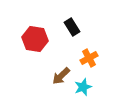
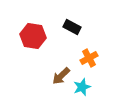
black rectangle: rotated 30 degrees counterclockwise
red hexagon: moved 2 px left, 3 px up
cyan star: moved 1 px left
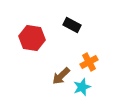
black rectangle: moved 2 px up
red hexagon: moved 1 px left, 2 px down
orange cross: moved 4 px down
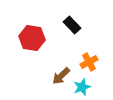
black rectangle: rotated 18 degrees clockwise
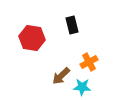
black rectangle: rotated 30 degrees clockwise
cyan star: rotated 24 degrees clockwise
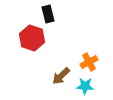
black rectangle: moved 24 px left, 11 px up
red hexagon: rotated 10 degrees clockwise
cyan star: moved 3 px right, 1 px up
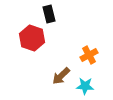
black rectangle: moved 1 px right
orange cross: moved 7 px up
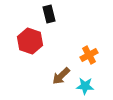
red hexagon: moved 2 px left, 3 px down
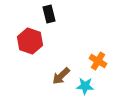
orange cross: moved 9 px right, 6 px down; rotated 30 degrees counterclockwise
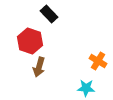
black rectangle: rotated 30 degrees counterclockwise
brown arrow: moved 22 px left, 9 px up; rotated 30 degrees counterclockwise
cyan star: moved 1 px right, 2 px down
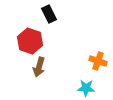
black rectangle: rotated 18 degrees clockwise
orange cross: rotated 12 degrees counterclockwise
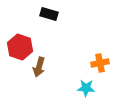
black rectangle: rotated 48 degrees counterclockwise
red hexagon: moved 10 px left, 6 px down
orange cross: moved 2 px right, 2 px down; rotated 30 degrees counterclockwise
